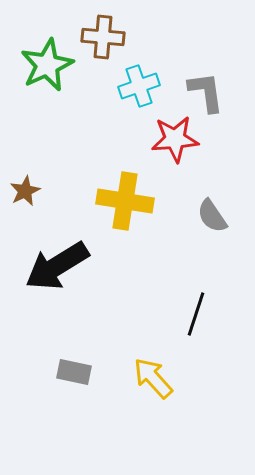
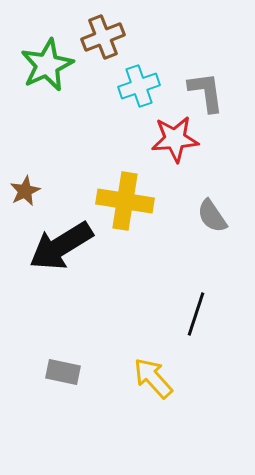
brown cross: rotated 27 degrees counterclockwise
black arrow: moved 4 px right, 20 px up
gray rectangle: moved 11 px left
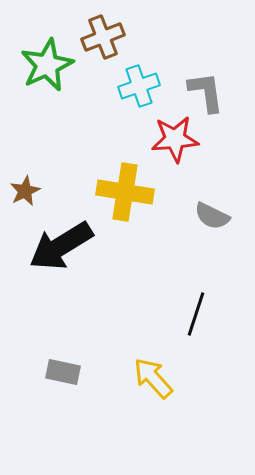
yellow cross: moved 9 px up
gray semicircle: rotated 30 degrees counterclockwise
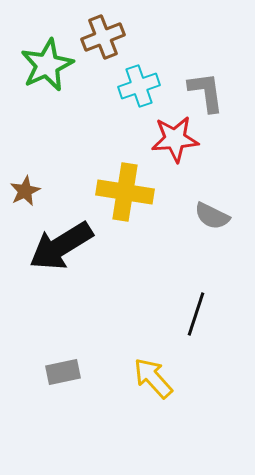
gray rectangle: rotated 24 degrees counterclockwise
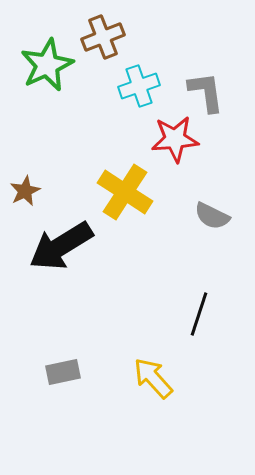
yellow cross: rotated 24 degrees clockwise
black line: moved 3 px right
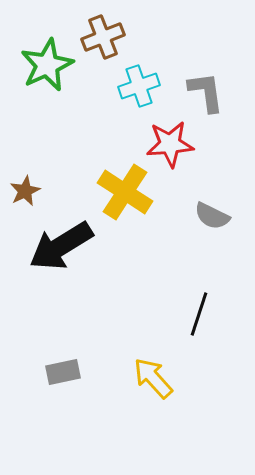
red star: moved 5 px left, 5 px down
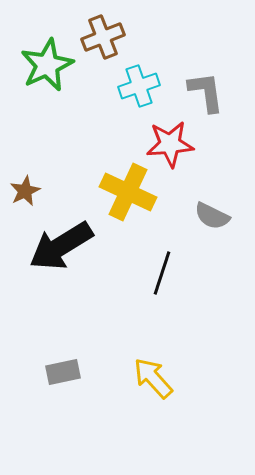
yellow cross: moved 3 px right; rotated 8 degrees counterclockwise
black line: moved 37 px left, 41 px up
